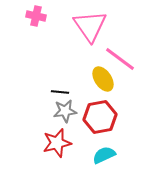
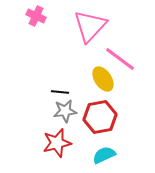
pink cross: rotated 12 degrees clockwise
pink triangle: rotated 18 degrees clockwise
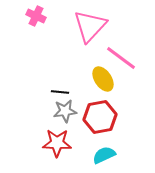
pink line: moved 1 px right, 1 px up
red star: rotated 16 degrees clockwise
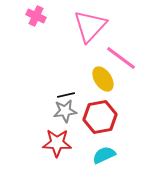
black line: moved 6 px right, 3 px down; rotated 18 degrees counterclockwise
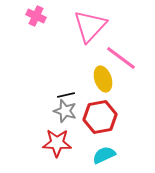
yellow ellipse: rotated 15 degrees clockwise
gray star: rotated 25 degrees clockwise
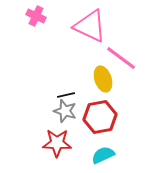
pink triangle: rotated 48 degrees counterclockwise
cyan semicircle: moved 1 px left
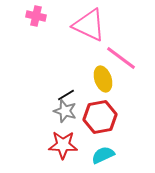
pink cross: rotated 12 degrees counterclockwise
pink triangle: moved 1 px left, 1 px up
black line: rotated 18 degrees counterclockwise
red star: moved 6 px right, 2 px down
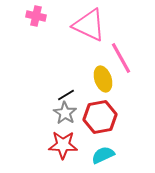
pink line: rotated 24 degrees clockwise
gray star: moved 2 px down; rotated 15 degrees clockwise
